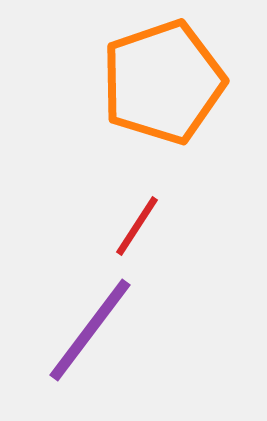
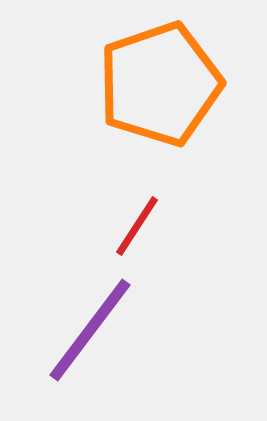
orange pentagon: moved 3 px left, 2 px down
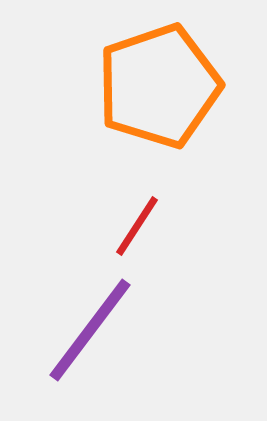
orange pentagon: moved 1 px left, 2 px down
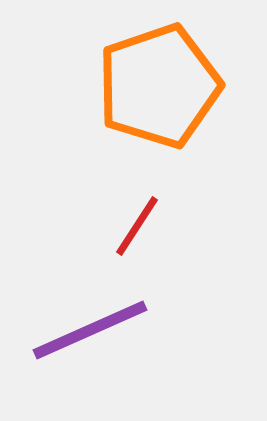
purple line: rotated 29 degrees clockwise
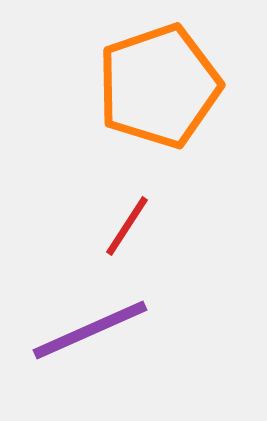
red line: moved 10 px left
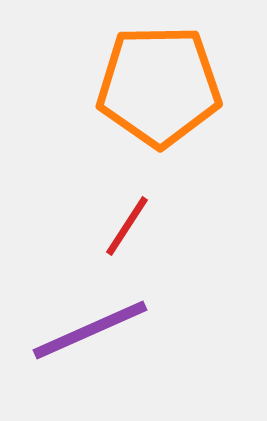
orange pentagon: rotated 18 degrees clockwise
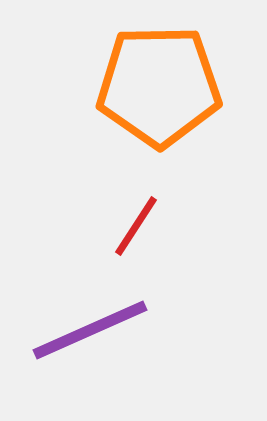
red line: moved 9 px right
